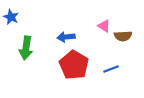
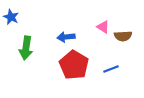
pink triangle: moved 1 px left, 1 px down
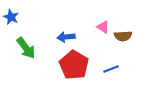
green arrow: rotated 45 degrees counterclockwise
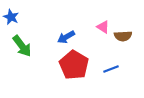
blue arrow: rotated 24 degrees counterclockwise
green arrow: moved 4 px left, 2 px up
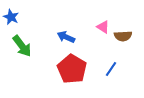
blue arrow: rotated 54 degrees clockwise
red pentagon: moved 2 px left, 4 px down
blue line: rotated 35 degrees counterclockwise
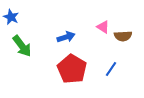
blue arrow: rotated 138 degrees clockwise
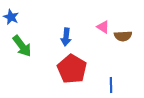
blue arrow: rotated 114 degrees clockwise
blue line: moved 16 px down; rotated 35 degrees counterclockwise
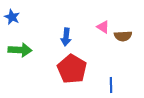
blue star: moved 1 px right
green arrow: moved 2 px left, 4 px down; rotated 50 degrees counterclockwise
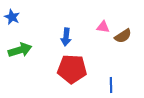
pink triangle: rotated 24 degrees counterclockwise
brown semicircle: rotated 30 degrees counterclockwise
green arrow: rotated 20 degrees counterclockwise
red pentagon: rotated 28 degrees counterclockwise
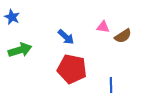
blue arrow: rotated 54 degrees counterclockwise
red pentagon: rotated 8 degrees clockwise
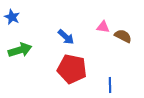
brown semicircle: rotated 120 degrees counterclockwise
blue line: moved 1 px left
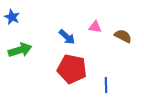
pink triangle: moved 8 px left
blue arrow: moved 1 px right
blue line: moved 4 px left
